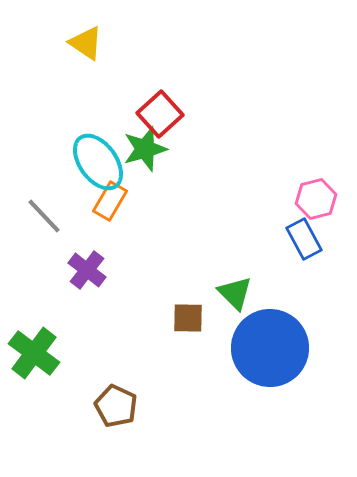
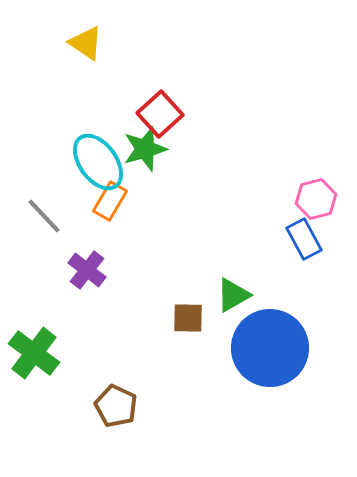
green triangle: moved 2 px left, 2 px down; rotated 45 degrees clockwise
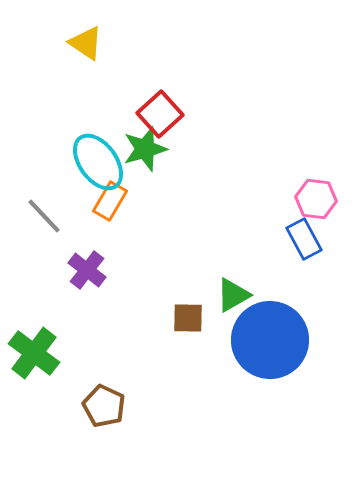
pink hexagon: rotated 21 degrees clockwise
blue circle: moved 8 px up
brown pentagon: moved 12 px left
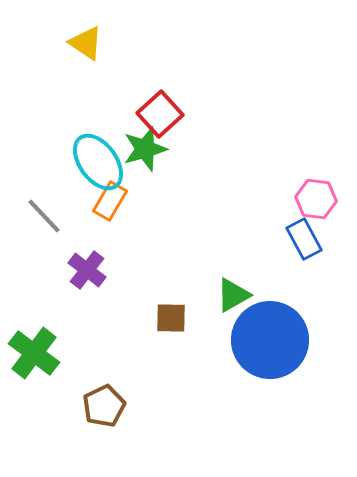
brown square: moved 17 px left
brown pentagon: rotated 21 degrees clockwise
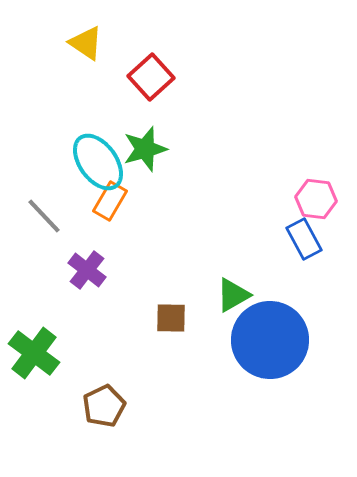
red square: moved 9 px left, 37 px up
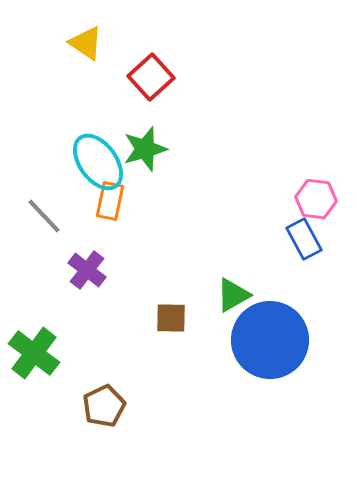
orange rectangle: rotated 18 degrees counterclockwise
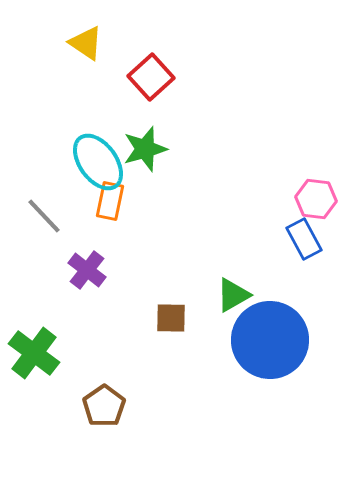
brown pentagon: rotated 9 degrees counterclockwise
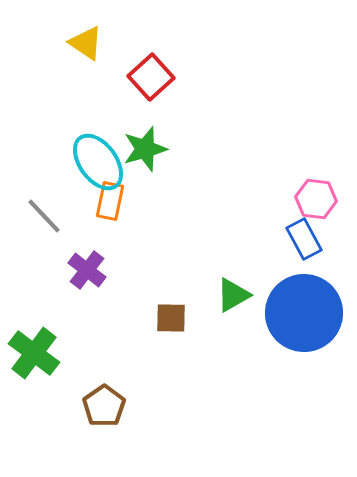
blue circle: moved 34 px right, 27 px up
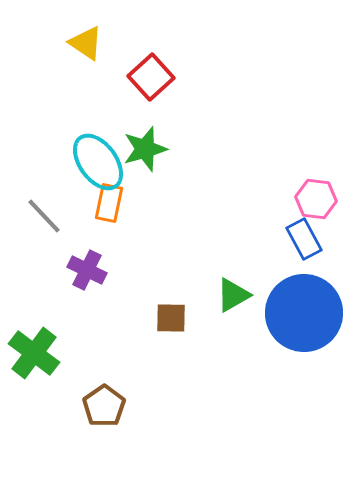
orange rectangle: moved 1 px left, 2 px down
purple cross: rotated 12 degrees counterclockwise
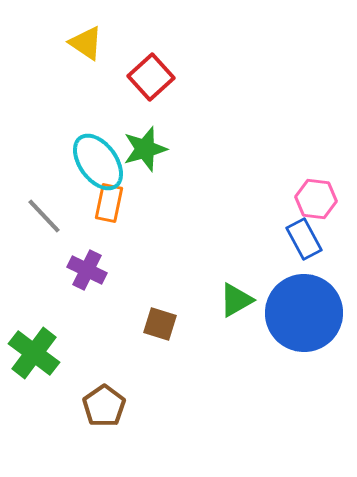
green triangle: moved 3 px right, 5 px down
brown square: moved 11 px left, 6 px down; rotated 16 degrees clockwise
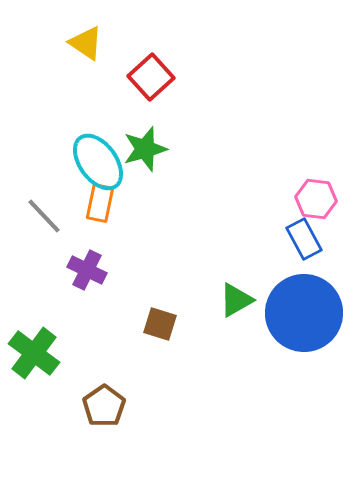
orange rectangle: moved 9 px left
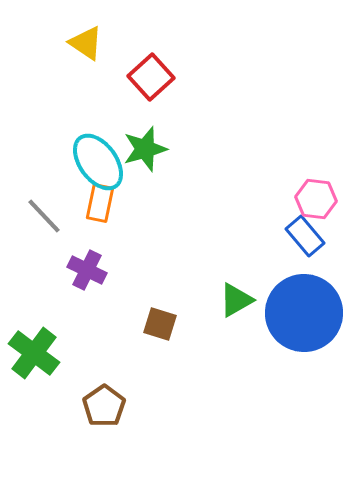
blue rectangle: moved 1 px right, 3 px up; rotated 12 degrees counterclockwise
